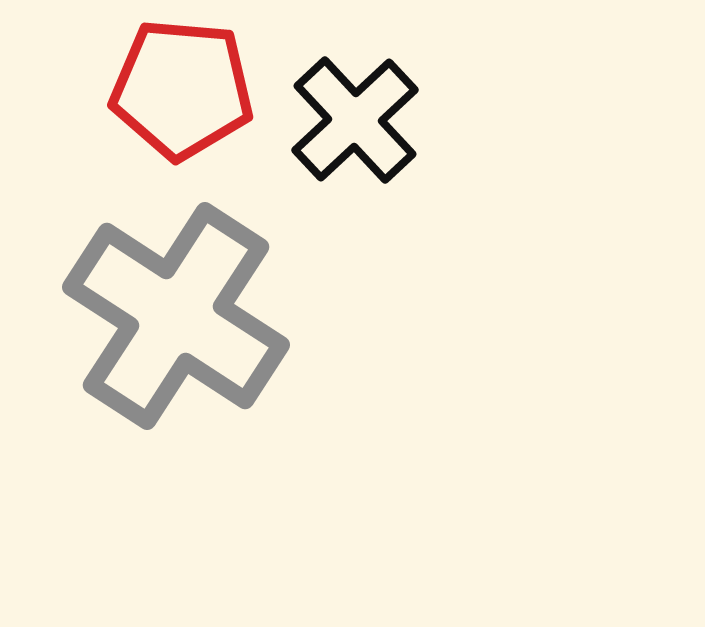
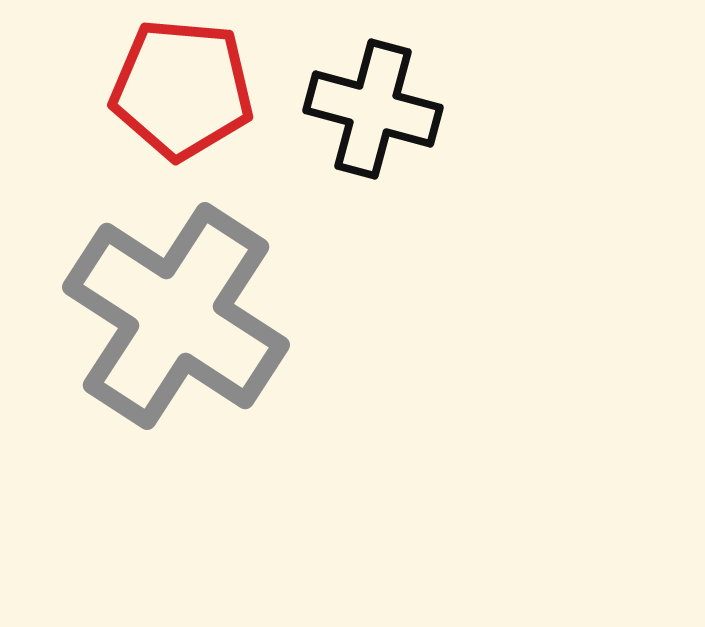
black cross: moved 18 px right, 11 px up; rotated 32 degrees counterclockwise
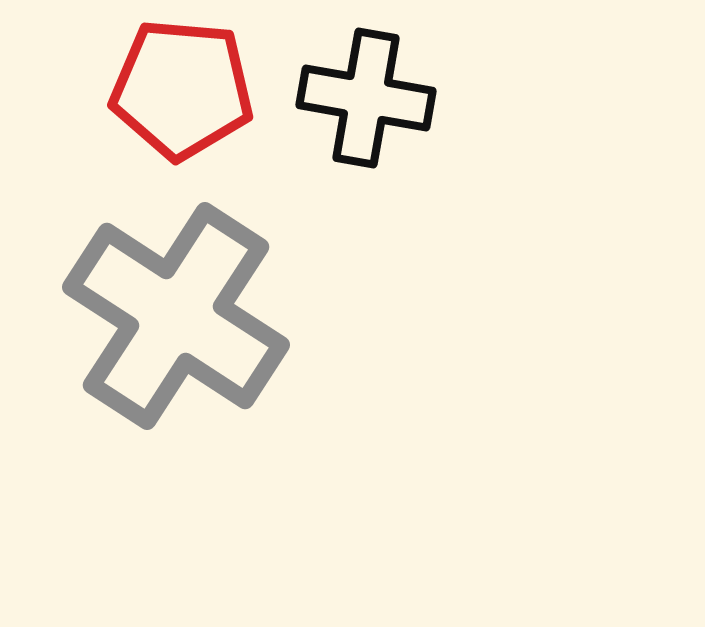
black cross: moved 7 px left, 11 px up; rotated 5 degrees counterclockwise
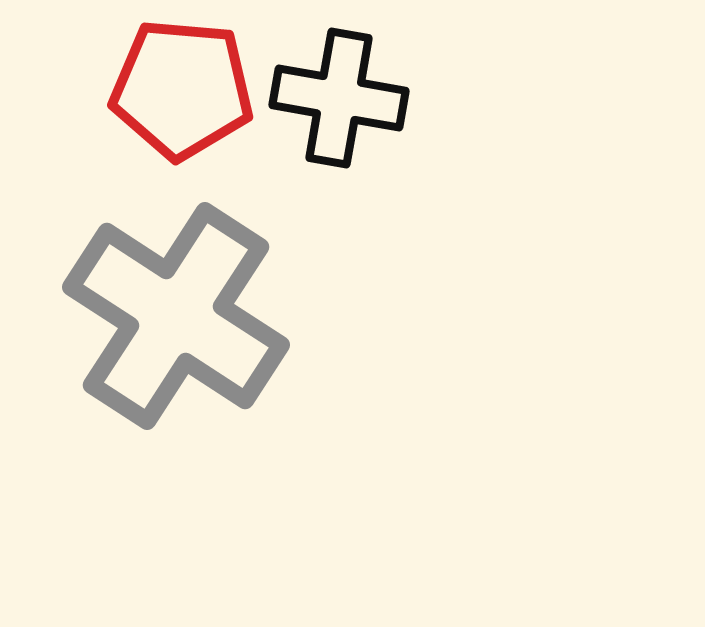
black cross: moved 27 px left
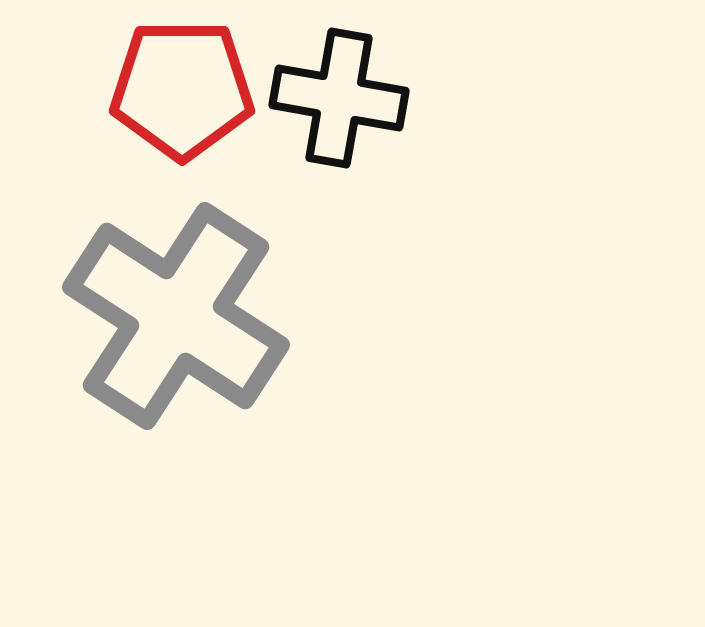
red pentagon: rotated 5 degrees counterclockwise
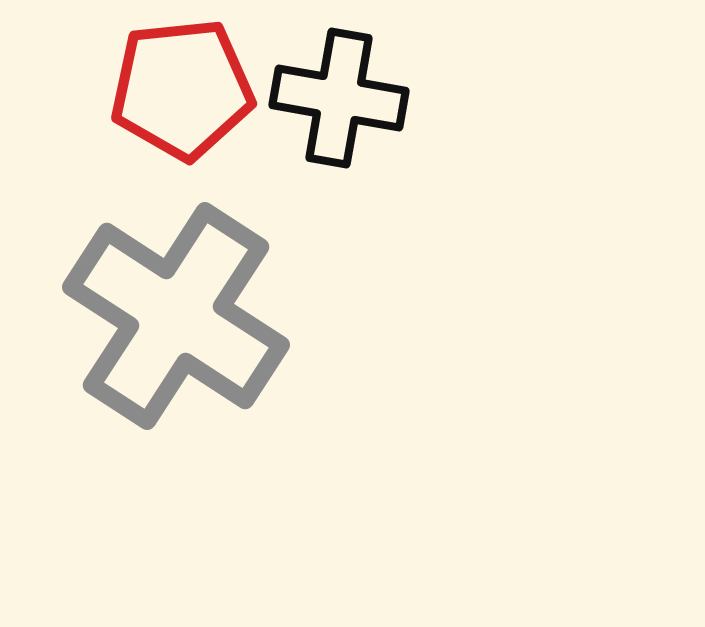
red pentagon: rotated 6 degrees counterclockwise
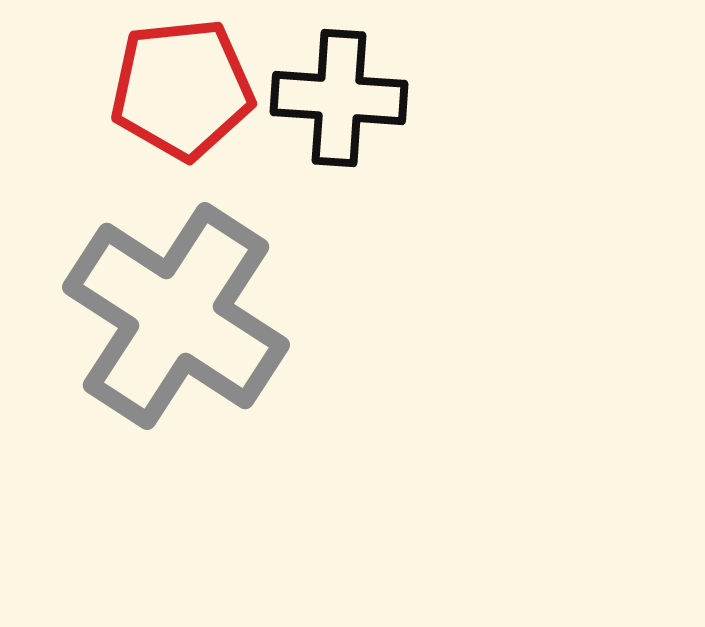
black cross: rotated 6 degrees counterclockwise
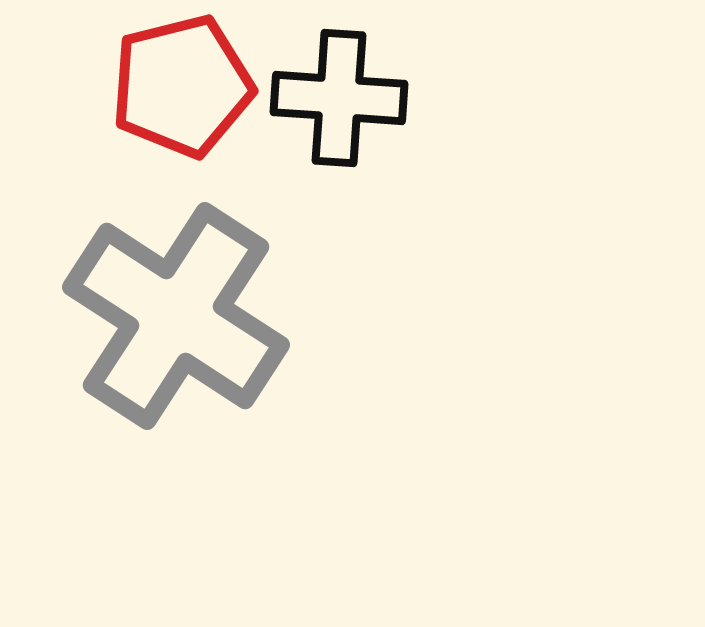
red pentagon: moved 3 px up; rotated 8 degrees counterclockwise
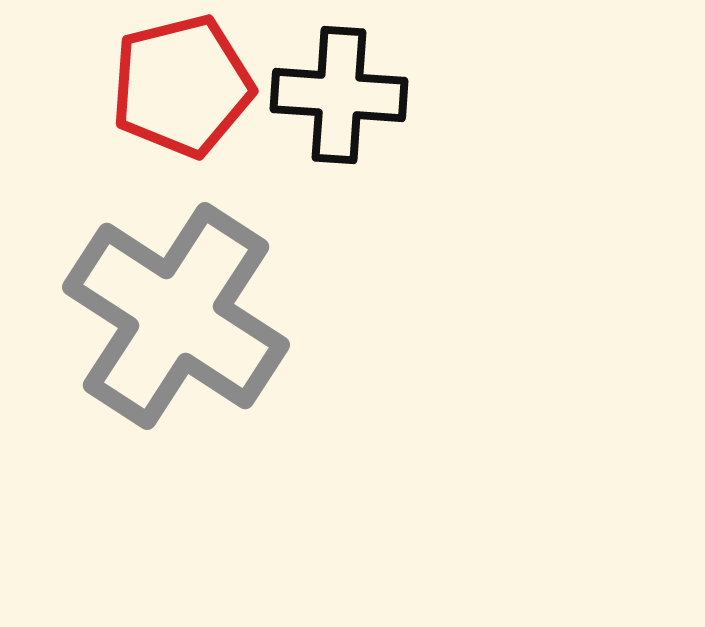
black cross: moved 3 px up
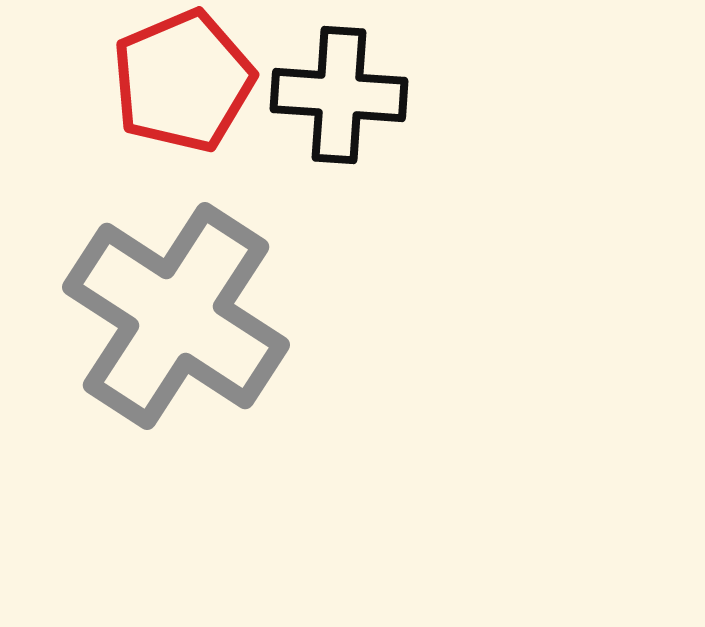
red pentagon: moved 1 px right, 5 px up; rotated 9 degrees counterclockwise
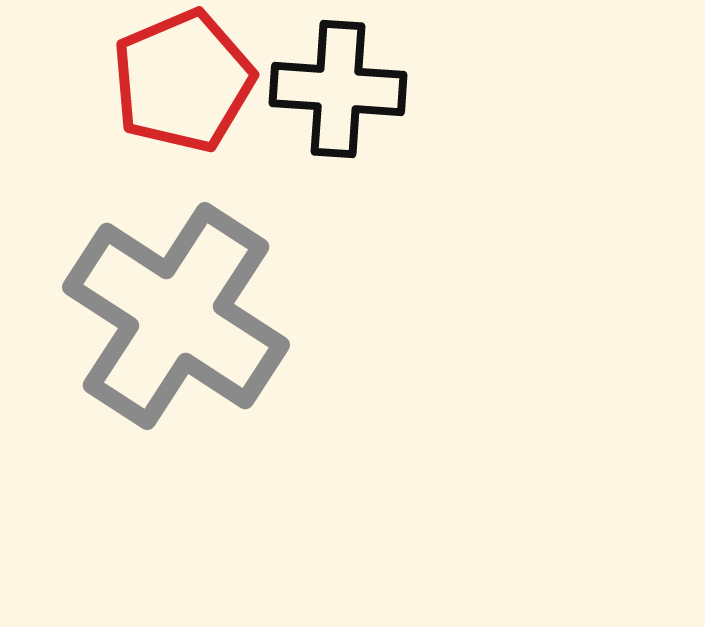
black cross: moved 1 px left, 6 px up
